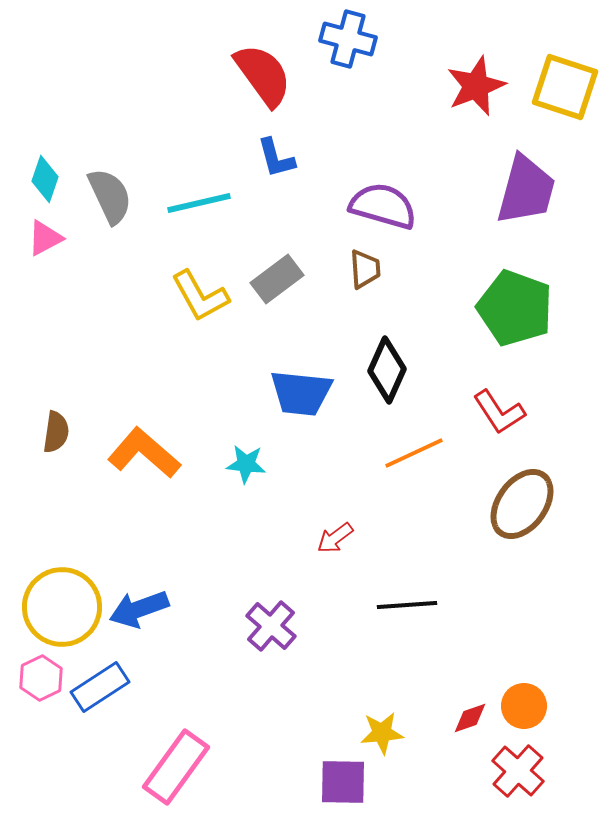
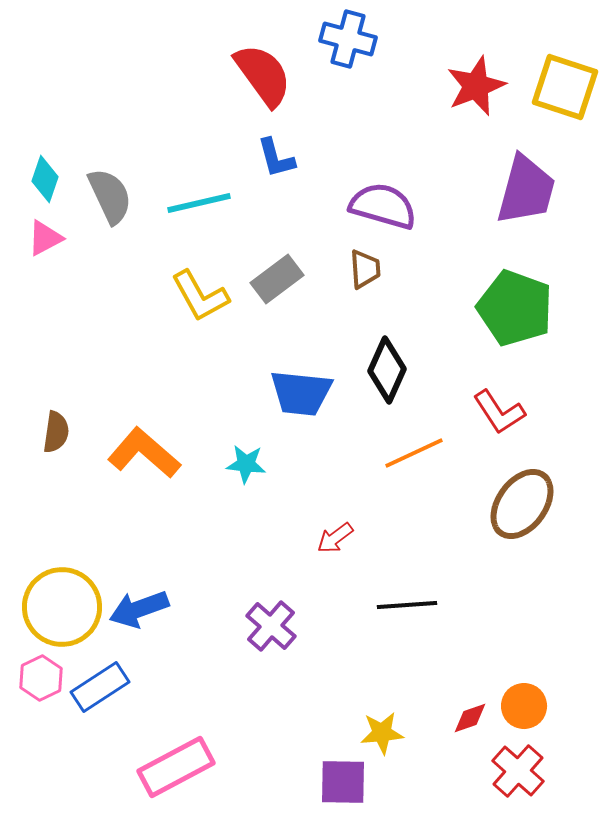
pink rectangle: rotated 26 degrees clockwise
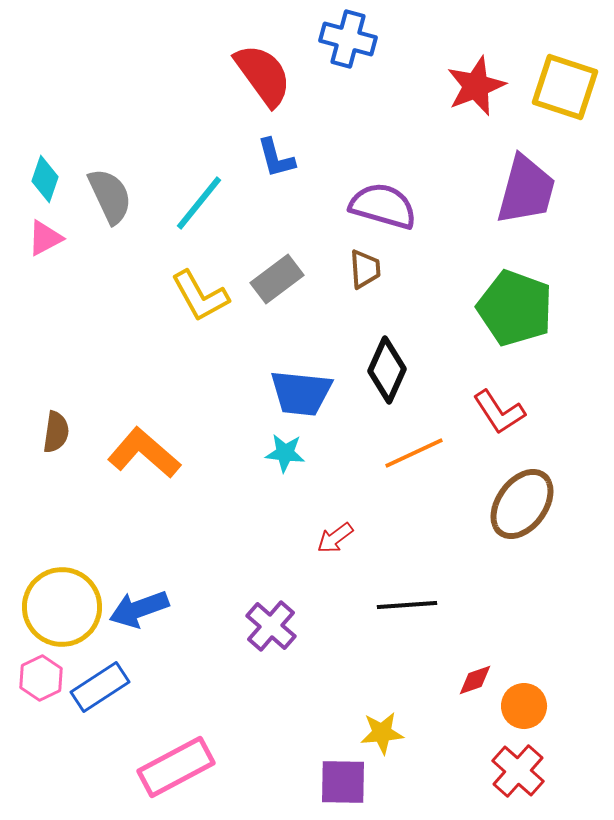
cyan line: rotated 38 degrees counterclockwise
cyan star: moved 39 px right, 11 px up
red diamond: moved 5 px right, 38 px up
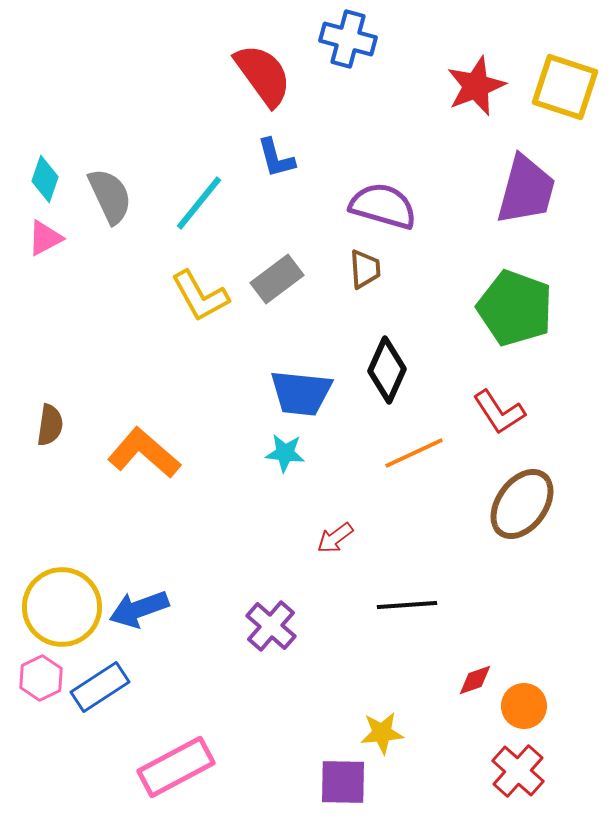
brown semicircle: moved 6 px left, 7 px up
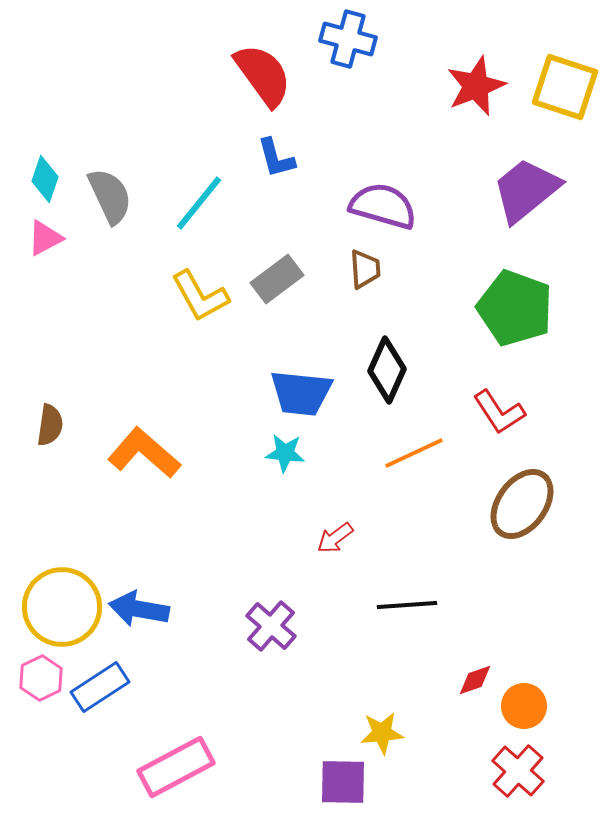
purple trapezoid: rotated 144 degrees counterclockwise
blue arrow: rotated 30 degrees clockwise
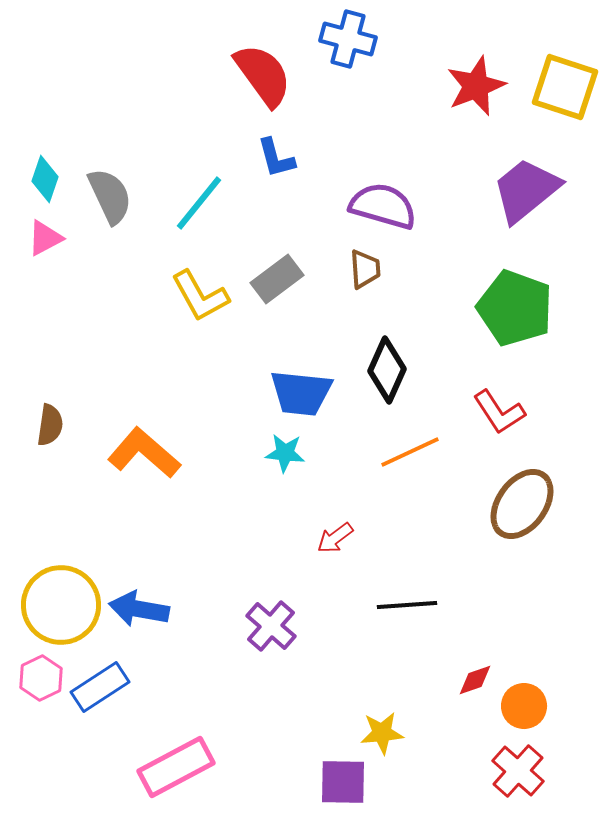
orange line: moved 4 px left, 1 px up
yellow circle: moved 1 px left, 2 px up
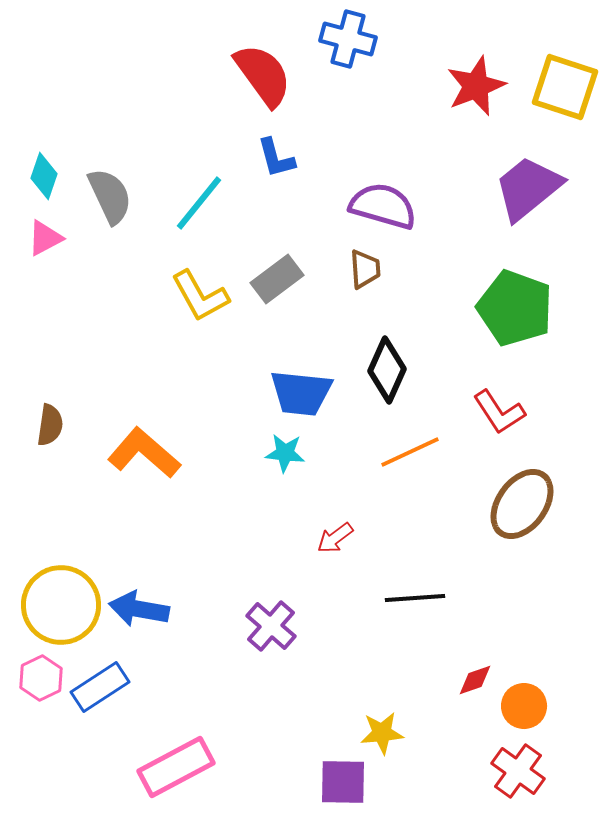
cyan diamond: moved 1 px left, 3 px up
purple trapezoid: moved 2 px right, 2 px up
black line: moved 8 px right, 7 px up
red cross: rotated 6 degrees counterclockwise
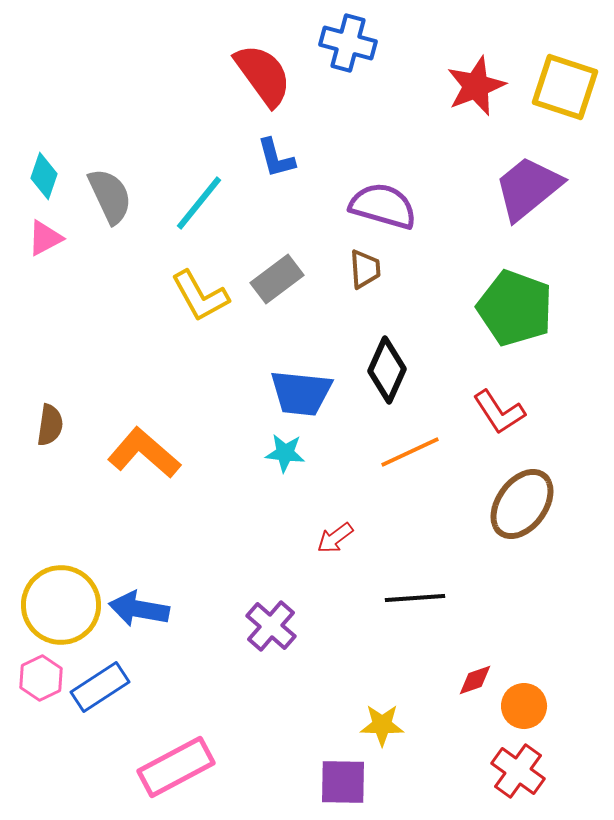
blue cross: moved 4 px down
yellow star: moved 8 px up; rotated 6 degrees clockwise
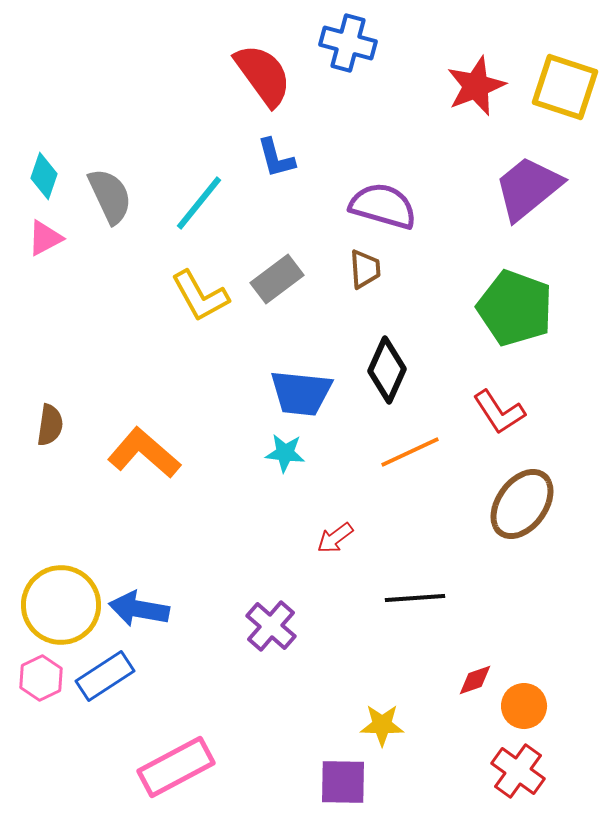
blue rectangle: moved 5 px right, 11 px up
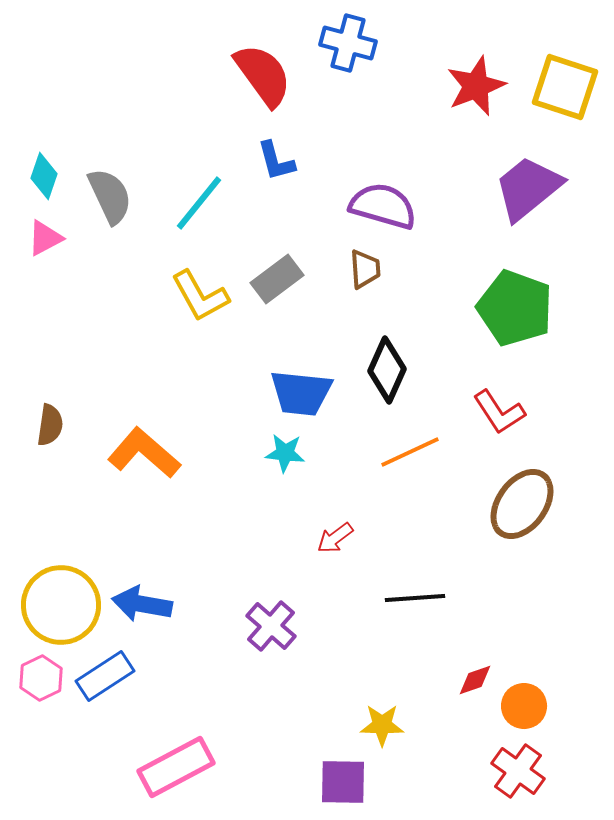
blue L-shape: moved 3 px down
blue arrow: moved 3 px right, 5 px up
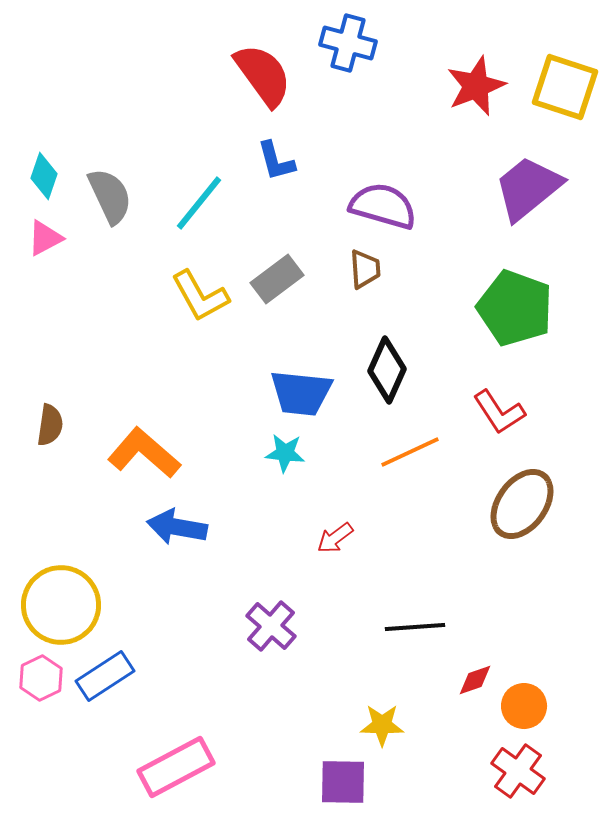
black line: moved 29 px down
blue arrow: moved 35 px right, 77 px up
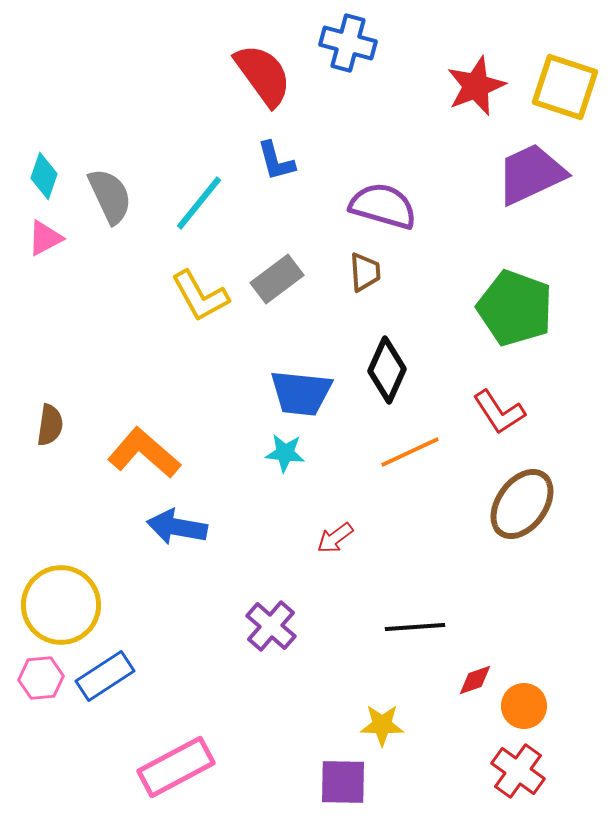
purple trapezoid: moved 3 px right, 14 px up; rotated 14 degrees clockwise
brown trapezoid: moved 3 px down
pink hexagon: rotated 21 degrees clockwise
